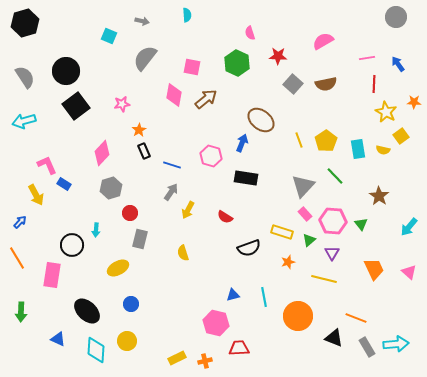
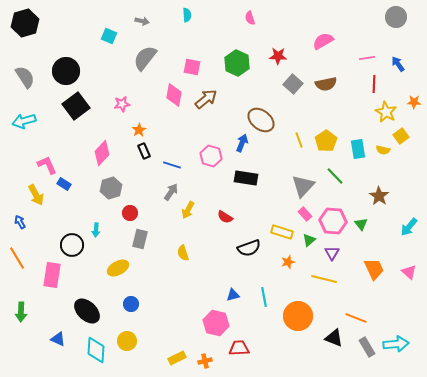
pink semicircle at (250, 33): moved 15 px up
blue arrow at (20, 222): rotated 72 degrees counterclockwise
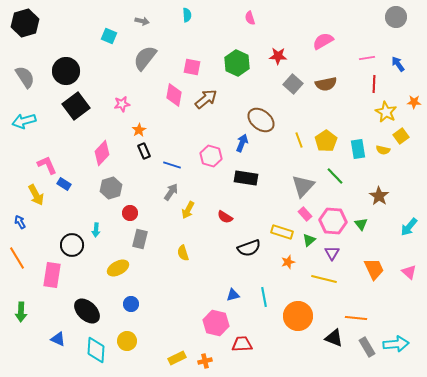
orange line at (356, 318): rotated 15 degrees counterclockwise
red trapezoid at (239, 348): moved 3 px right, 4 px up
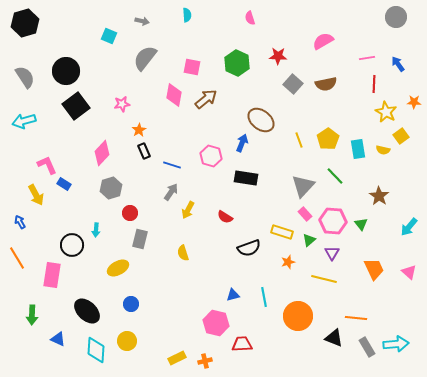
yellow pentagon at (326, 141): moved 2 px right, 2 px up
green arrow at (21, 312): moved 11 px right, 3 px down
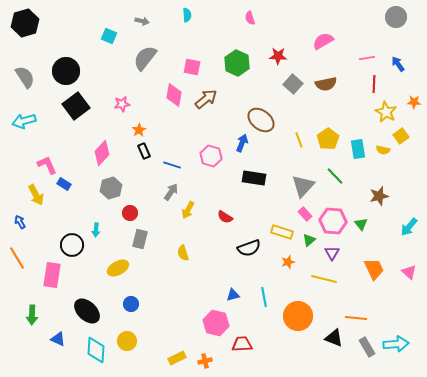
black rectangle at (246, 178): moved 8 px right
brown star at (379, 196): rotated 24 degrees clockwise
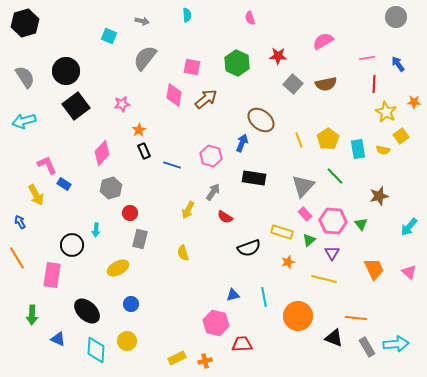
gray arrow at (171, 192): moved 42 px right
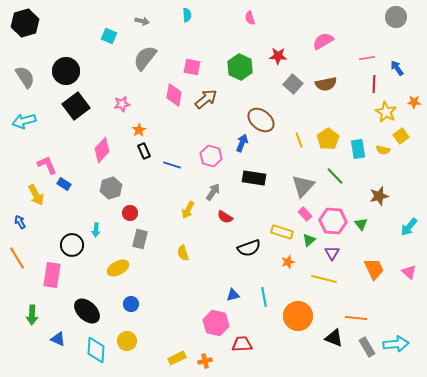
green hexagon at (237, 63): moved 3 px right, 4 px down
blue arrow at (398, 64): moved 1 px left, 4 px down
pink diamond at (102, 153): moved 3 px up
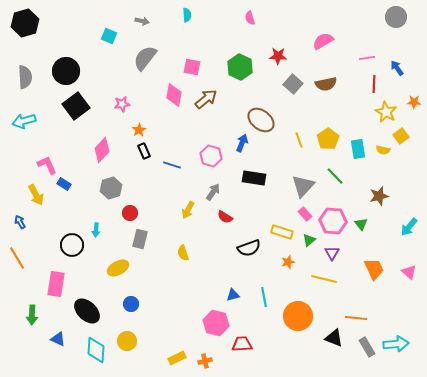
gray semicircle at (25, 77): rotated 30 degrees clockwise
pink rectangle at (52, 275): moved 4 px right, 9 px down
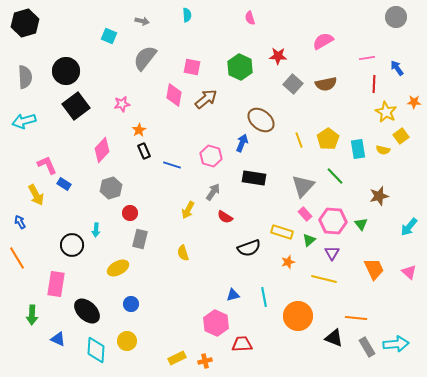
pink hexagon at (216, 323): rotated 10 degrees clockwise
